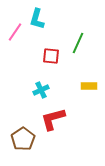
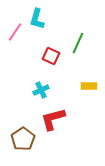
red square: rotated 18 degrees clockwise
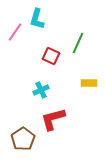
yellow rectangle: moved 3 px up
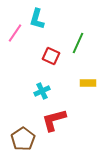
pink line: moved 1 px down
yellow rectangle: moved 1 px left
cyan cross: moved 1 px right, 1 px down
red L-shape: moved 1 px right, 1 px down
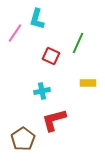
cyan cross: rotated 14 degrees clockwise
